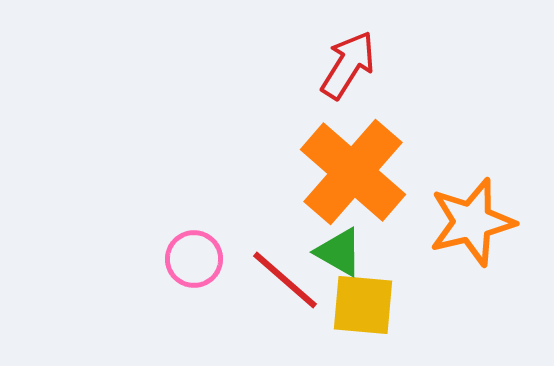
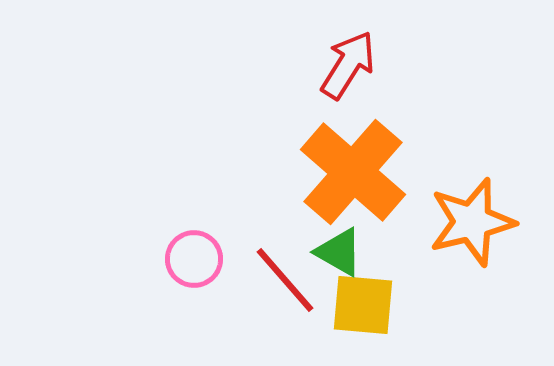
red line: rotated 8 degrees clockwise
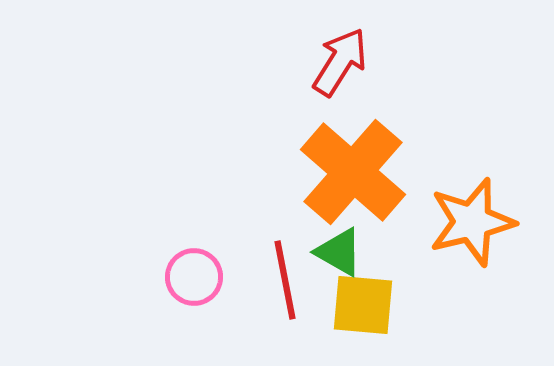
red arrow: moved 8 px left, 3 px up
pink circle: moved 18 px down
red line: rotated 30 degrees clockwise
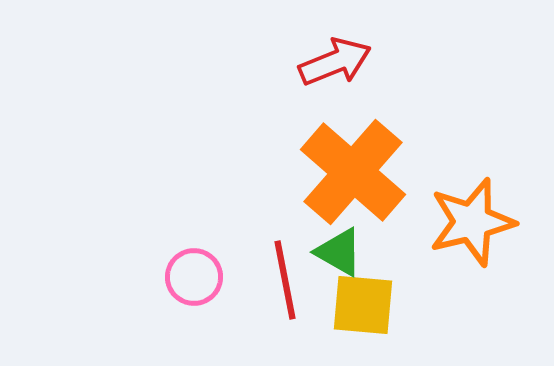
red arrow: moved 5 px left; rotated 36 degrees clockwise
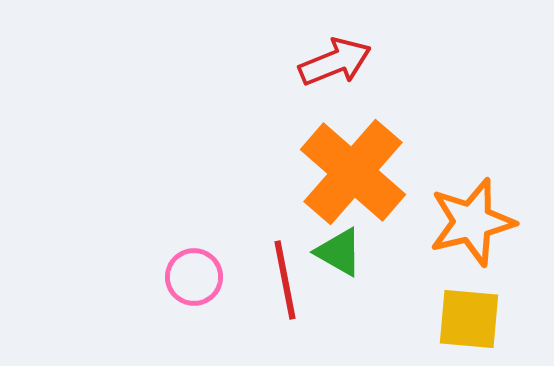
yellow square: moved 106 px right, 14 px down
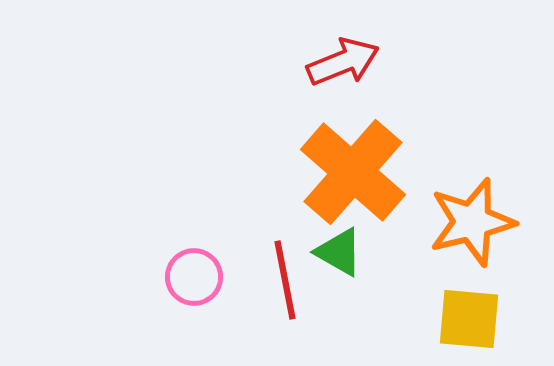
red arrow: moved 8 px right
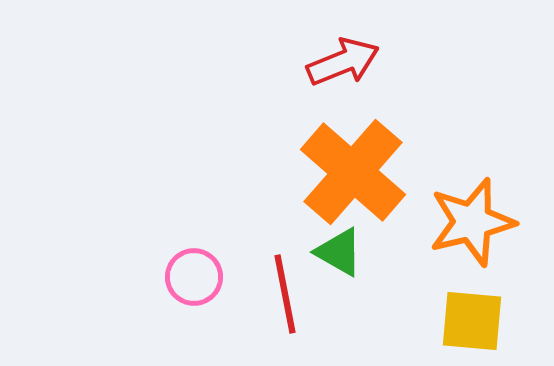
red line: moved 14 px down
yellow square: moved 3 px right, 2 px down
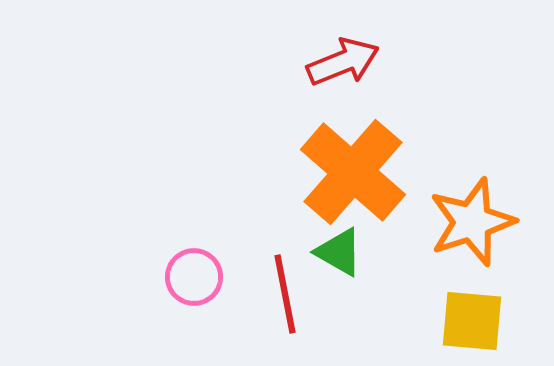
orange star: rotated 4 degrees counterclockwise
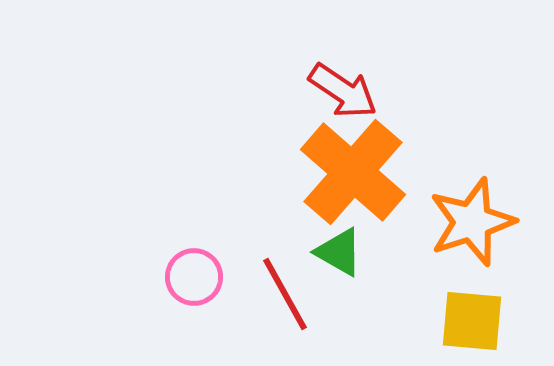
red arrow: moved 29 px down; rotated 56 degrees clockwise
red line: rotated 18 degrees counterclockwise
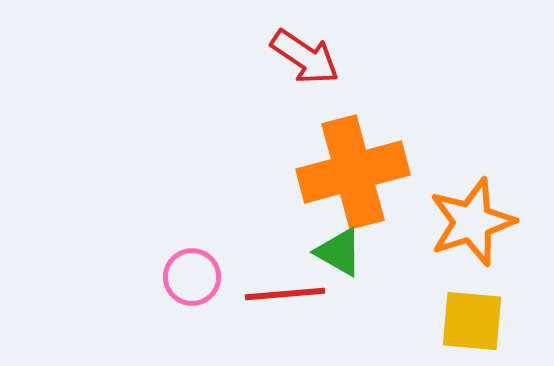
red arrow: moved 38 px left, 34 px up
orange cross: rotated 34 degrees clockwise
pink circle: moved 2 px left
red line: rotated 66 degrees counterclockwise
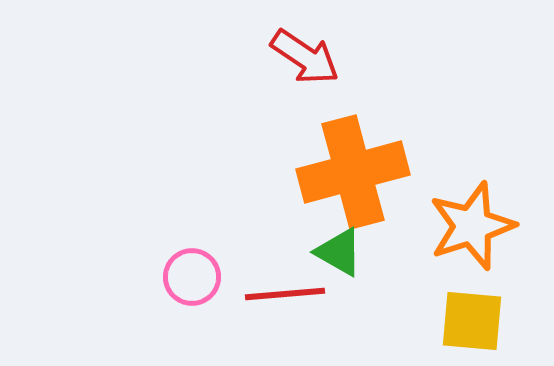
orange star: moved 4 px down
